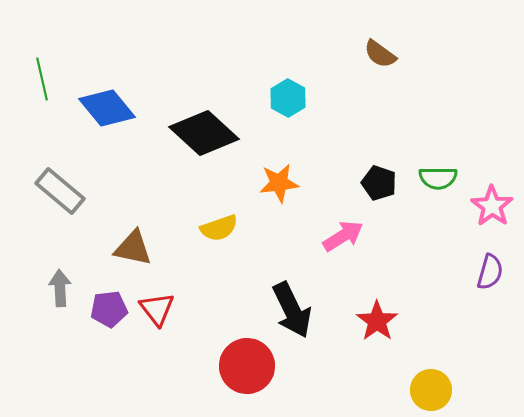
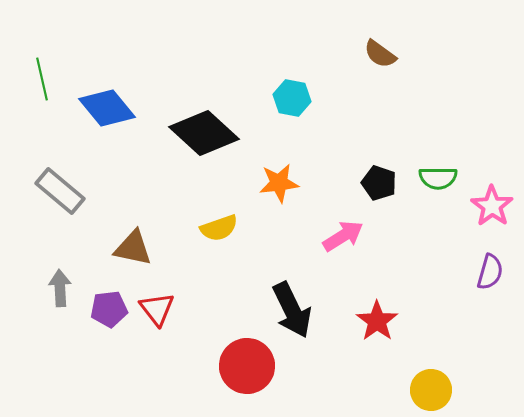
cyan hexagon: moved 4 px right; rotated 18 degrees counterclockwise
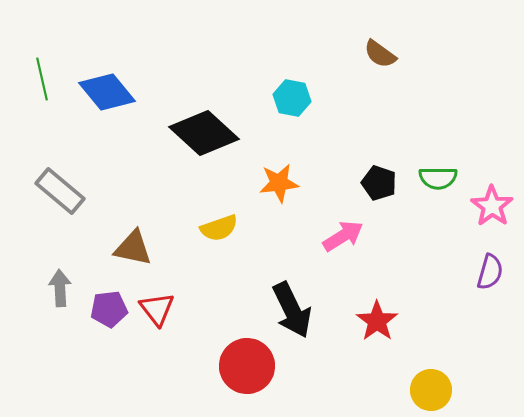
blue diamond: moved 16 px up
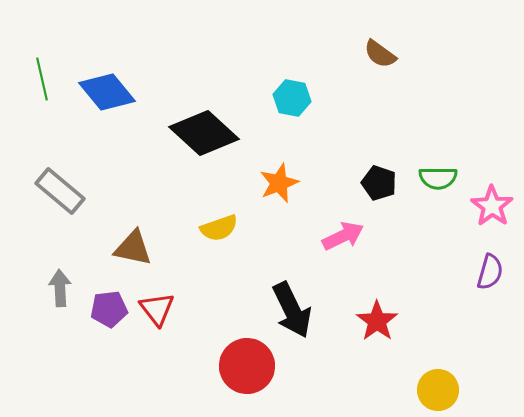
orange star: rotated 15 degrees counterclockwise
pink arrow: rotated 6 degrees clockwise
yellow circle: moved 7 px right
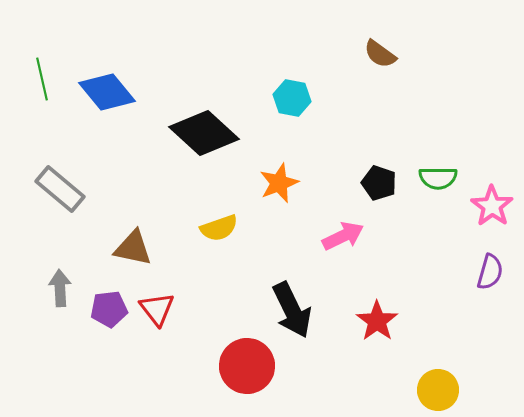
gray rectangle: moved 2 px up
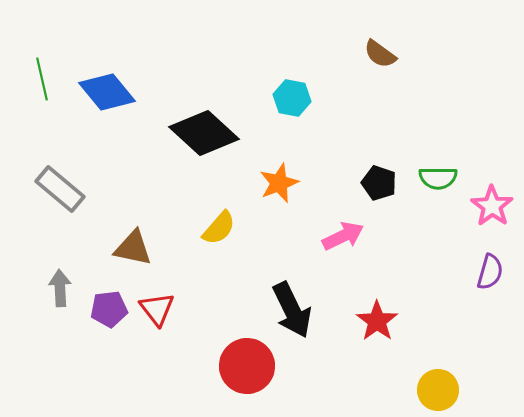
yellow semicircle: rotated 30 degrees counterclockwise
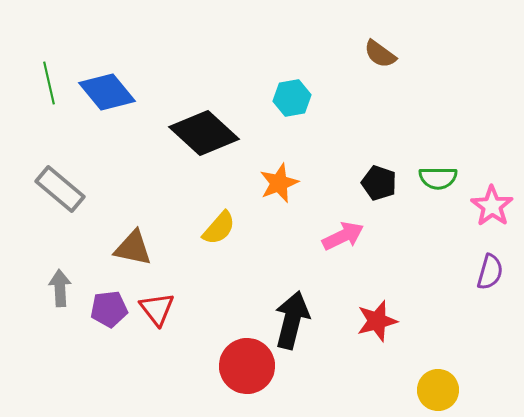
green line: moved 7 px right, 4 px down
cyan hexagon: rotated 21 degrees counterclockwise
black arrow: moved 10 px down; rotated 140 degrees counterclockwise
red star: rotated 21 degrees clockwise
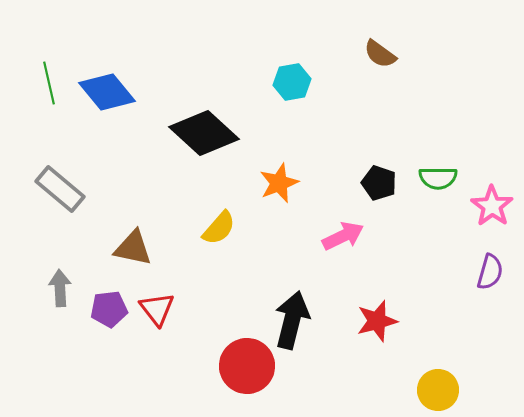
cyan hexagon: moved 16 px up
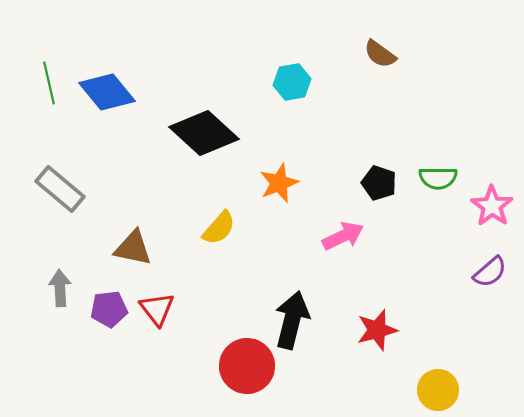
purple semicircle: rotated 33 degrees clockwise
red star: moved 9 px down
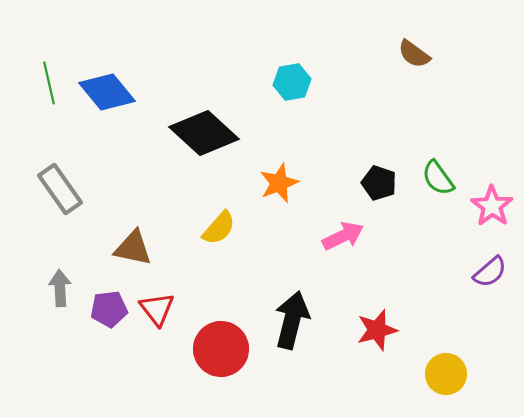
brown semicircle: moved 34 px right
green semicircle: rotated 54 degrees clockwise
gray rectangle: rotated 15 degrees clockwise
red circle: moved 26 px left, 17 px up
yellow circle: moved 8 px right, 16 px up
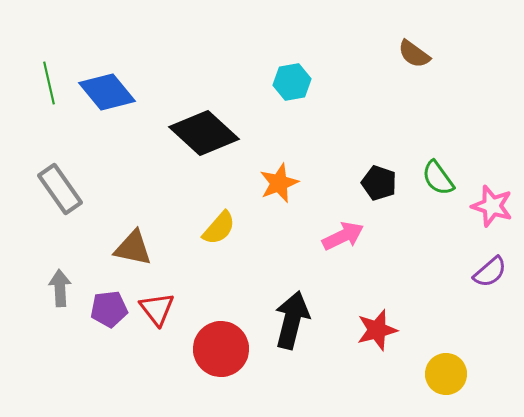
pink star: rotated 18 degrees counterclockwise
